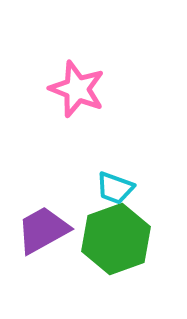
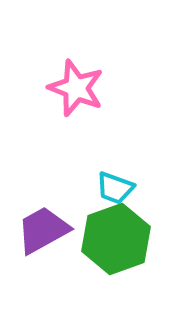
pink star: moved 1 px left, 1 px up
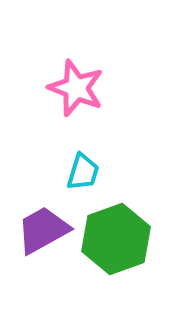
cyan trapezoid: moved 32 px left, 16 px up; rotated 93 degrees counterclockwise
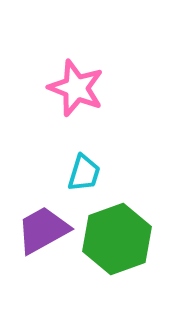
cyan trapezoid: moved 1 px right, 1 px down
green hexagon: moved 1 px right
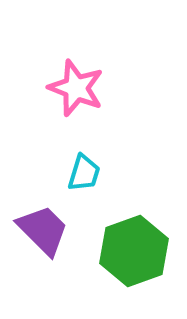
purple trapezoid: rotated 74 degrees clockwise
green hexagon: moved 17 px right, 12 px down
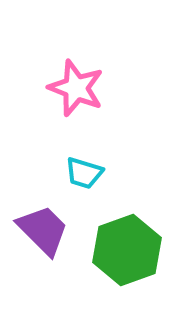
cyan trapezoid: rotated 90 degrees clockwise
green hexagon: moved 7 px left, 1 px up
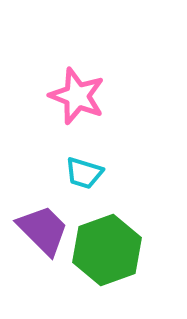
pink star: moved 1 px right, 8 px down
green hexagon: moved 20 px left
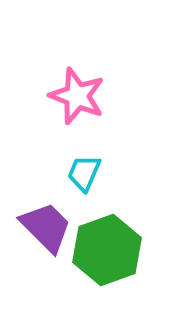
cyan trapezoid: rotated 96 degrees clockwise
purple trapezoid: moved 3 px right, 3 px up
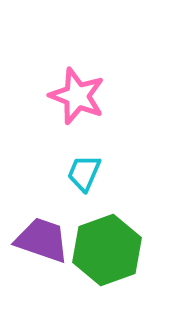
purple trapezoid: moved 4 px left, 13 px down; rotated 26 degrees counterclockwise
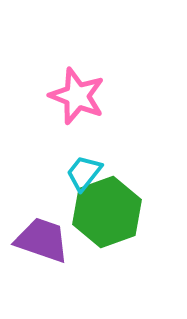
cyan trapezoid: rotated 15 degrees clockwise
green hexagon: moved 38 px up
